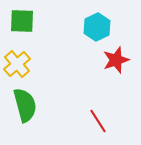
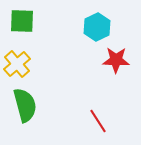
red star: rotated 20 degrees clockwise
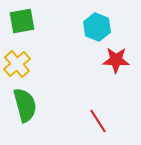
green square: rotated 12 degrees counterclockwise
cyan hexagon: rotated 12 degrees counterclockwise
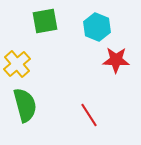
green square: moved 23 px right
red line: moved 9 px left, 6 px up
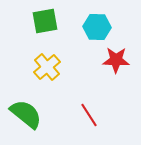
cyan hexagon: rotated 20 degrees counterclockwise
yellow cross: moved 30 px right, 3 px down
green semicircle: moved 1 px right, 9 px down; rotated 36 degrees counterclockwise
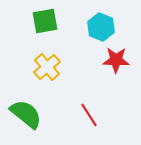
cyan hexagon: moved 4 px right; rotated 20 degrees clockwise
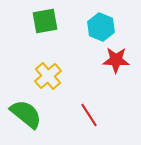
yellow cross: moved 1 px right, 9 px down
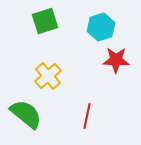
green square: rotated 8 degrees counterclockwise
cyan hexagon: rotated 20 degrees clockwise
red line: moved 2 px left, 1 px down; rotated 45 degrees clockwise
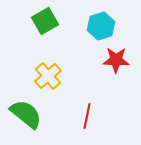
green square: rotated 12 degrees counterclockwise
cyan hexagon: moved 1 px up
